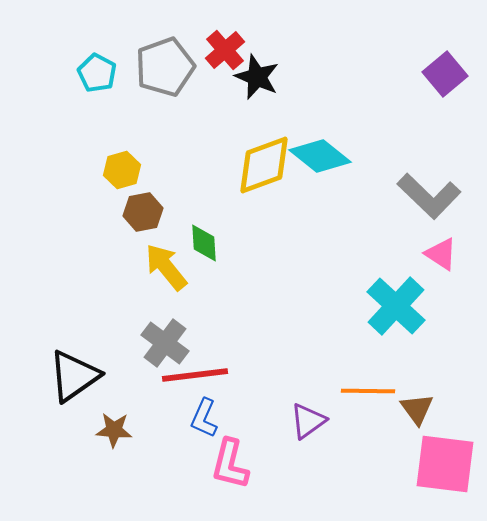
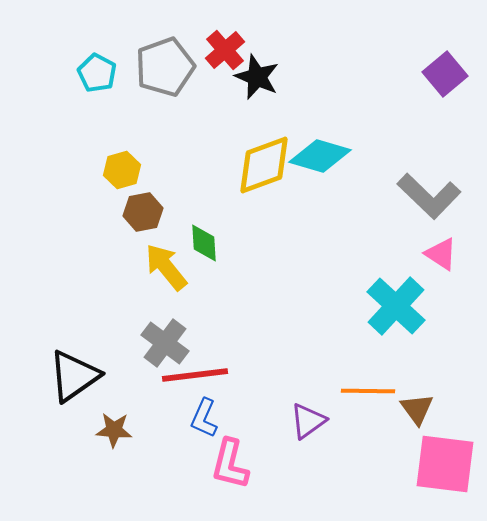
cyan diamond: rotated 22 degrees counterclockwise
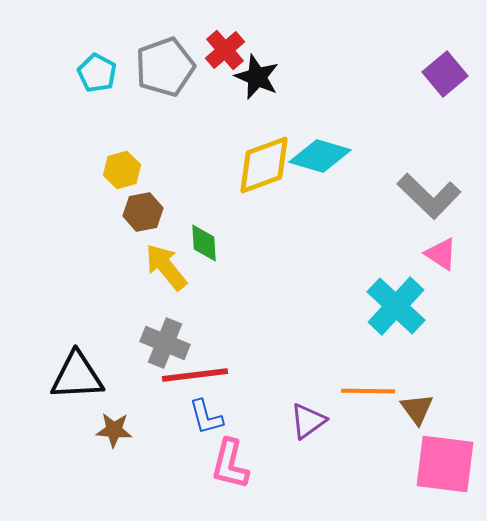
gray cross: rotated 15 degrees counterclockwise
black triangle: moved 3 px right; rotated 32 degrees clockwise
blue L-shape: moved 2 px right, 1 px up; rotated 39 degrees counterclockwise
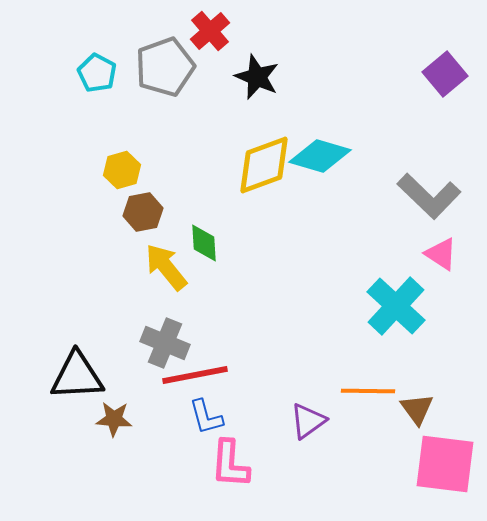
red cross: moved 15 px left, 19 px up
red line: rotated 4 degrees counterclockwise
brown star: moved 11 px up
pink L-shape: rotated 10 degrees counterclockwise
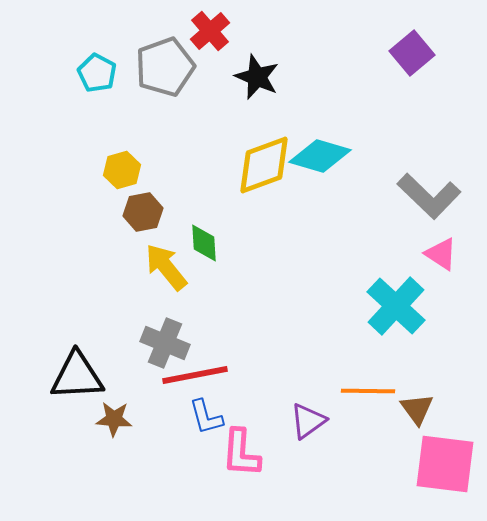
purple square: moved 33 px left, 21 px up
pink L-shape: moved 11 px right, 11 px up
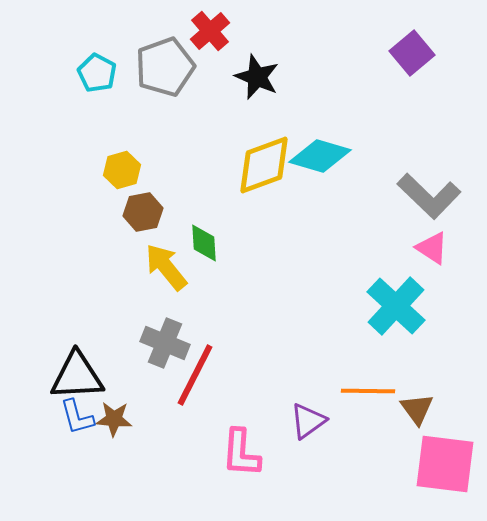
pink triangle: moved 9 px left, 6 px up
red line: rotated 52 degrees counterclockwise
blue L-shape: moved 129 px left
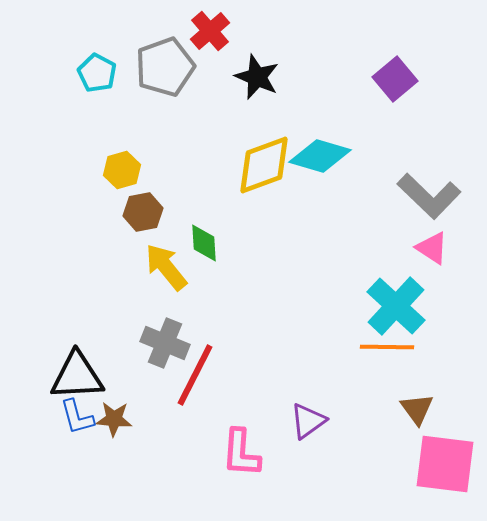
purple square: moved 17 px left, 26 px down
orange line: moved 19 px right, 44 px up
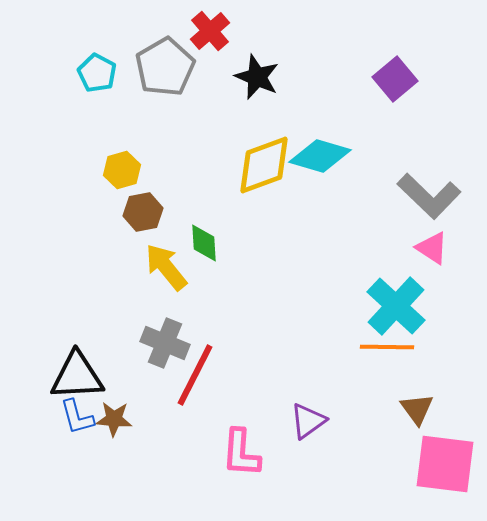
gray pentagon: rotated 10 degrees counterclockwise
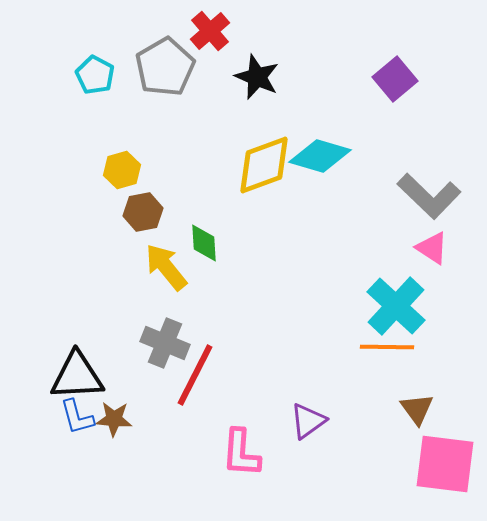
cyan pentagon: moved 2 px left, 2 px down
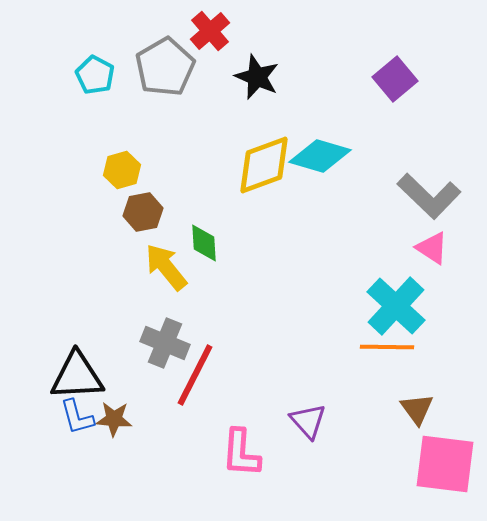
purple triangle: rotated 36 degrees counterclockwise
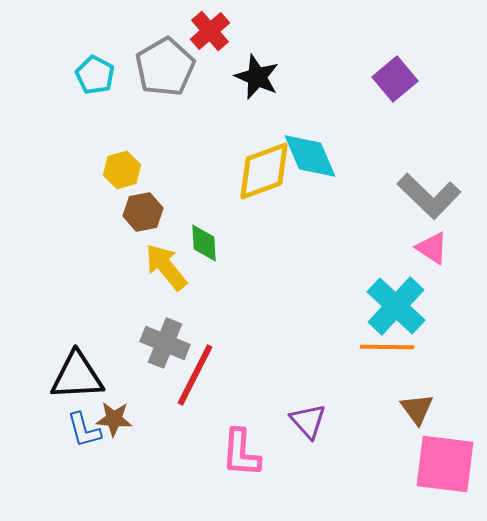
cyan diamond: moved 10 px left; rotated 50 degrees clockwise
yellow diamond: moved 6 px down
blue L-shape: moved 7 px right, 13 px down
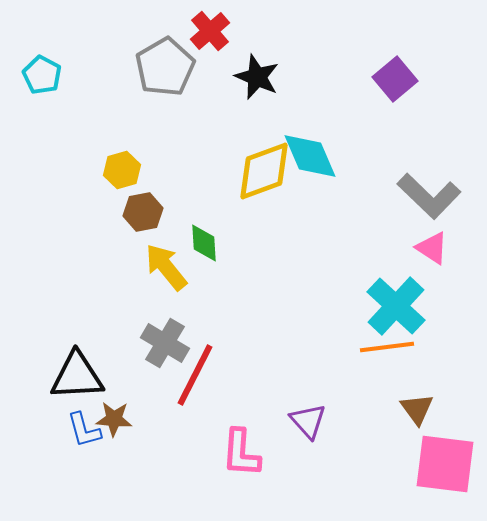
cyan pentagon: moved 53 px left
gray cross: rotated 9 degrees clockwise
orange line: rotated 8 degrees counterclockwise
